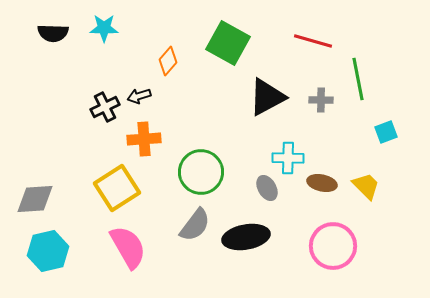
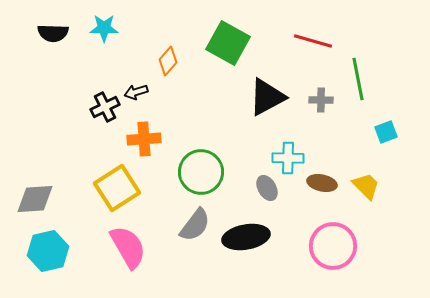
black arrow: moved 3 px left, 4 px up
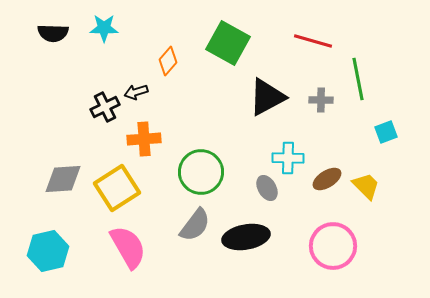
brown ellipse: moved 5 px right, 4 px up; rotated 44 degrees counterclockwise
gray diamond: moved 28 px right, 20 px up
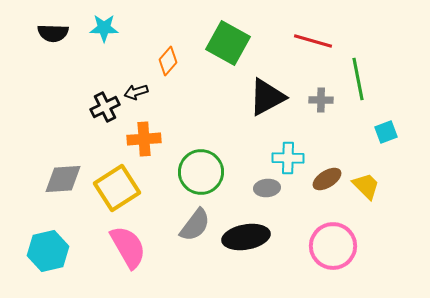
gray ellipse: rotated 65 degrees counterclockwise
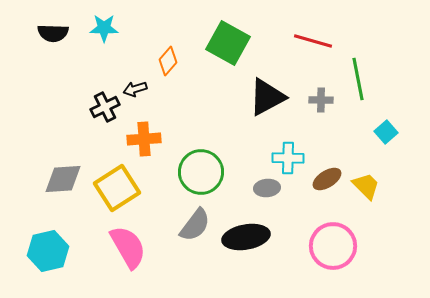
black arrow: moved 1 px left, 3 px up
cyan square: rotated 20 degrees counterclockwise
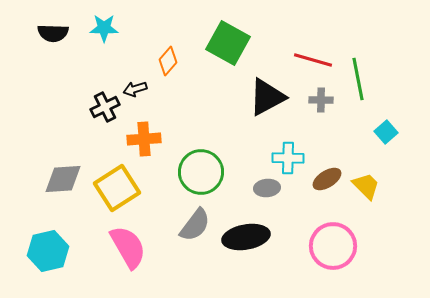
red line: moved 19 px down
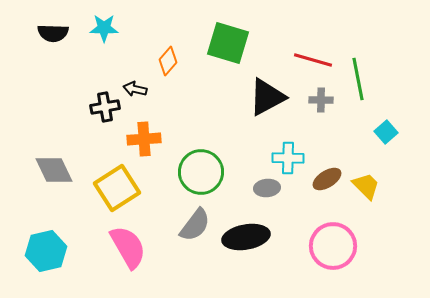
green square: rotated 12 degrees counterclockwise
black arrow: rotated 30 degrees clockwise
black cross: rotated 16 degrees clockwise
gray diamond: moved 9 px left, 9 px up; rotated 69 degrees clockwise
cyan hexagon: moved 2 px left
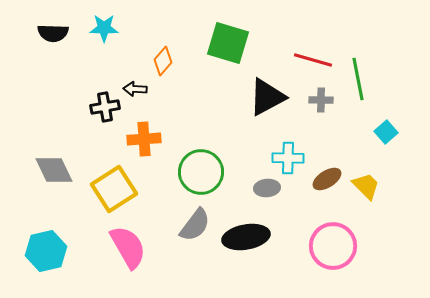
orange diamond: moved 5 px left
black arrow: rotated 10 degrees counterclockwise
yellow square: moved 3 px left, 1 px down
